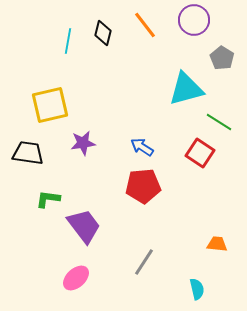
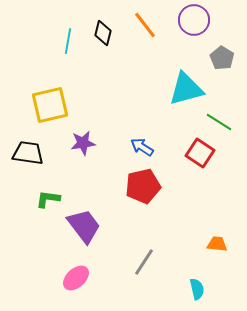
red pentagon: rotated 8 degrees counterclockwise
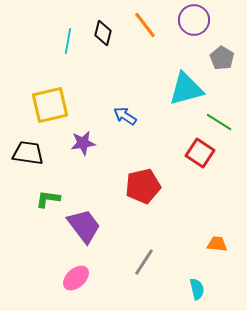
blue arrow: moved 17 px left, 31 px up
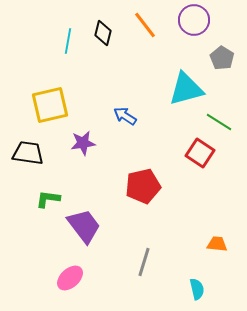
gray line: rotated 16 degrees counterclockwise
pink ellipse: moved 6 px left
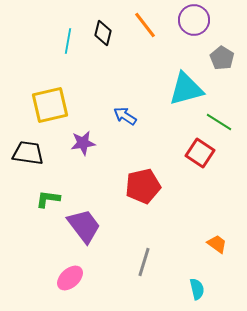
orange trapezoid: rotated 30 degrees clockwise
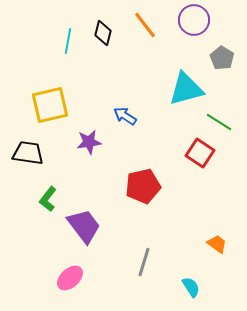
purple star: moved 6 px right, 1 px up
green L-shape: rotated 60 degrees counterclockwise
cyan semicircle: moved 6 px left, 2 px up; rotated 20 degrees counterclockwise
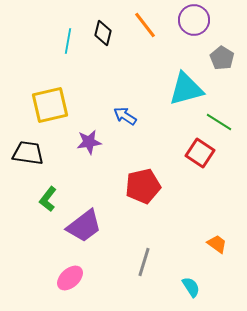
purple trapezoid: rotated 90 degrees clockwise
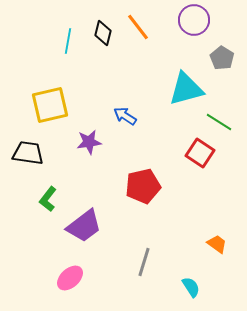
orange line: moved 7 px left, 2 px down
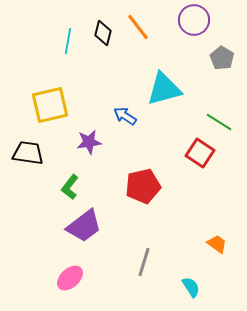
cyan triangle: moved 22 px left
green L-shape: moved 22 px right, 12 px up
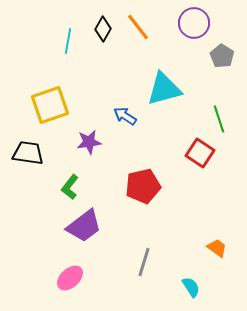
purple circle: moved 3 px down
black diamond: moved 4 px up; rotated 15 degrees clockwise
gray pentagon: moved 2 px up
yellow square: rotated 6 degrees counterclockwise
green line: moved 3 px up; rotated 40 degrees clockwise
orange trapezoid: moved 4 px down
